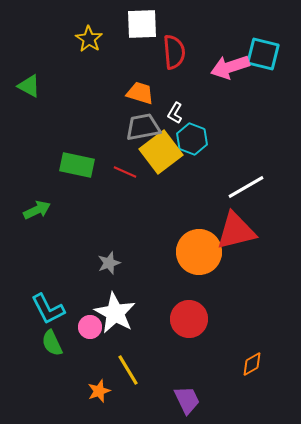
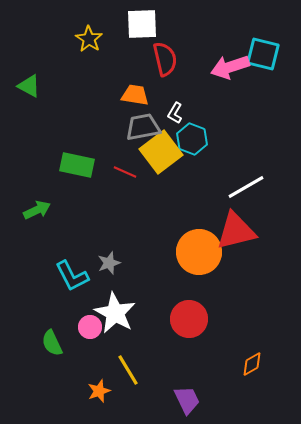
red semicircle: moved 9 px left, 7 px down; rotated 8 degrees counterclockwise
orange trapezoid: moved 5 px left, 2 px down; rotated 8 degrees counterclockwise
cyan L-shape: moved 24 px right, 33 px up
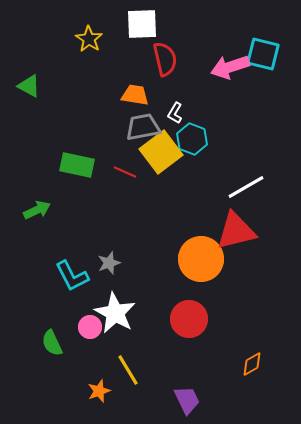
orange circle: moved 2 px right, 7 px down
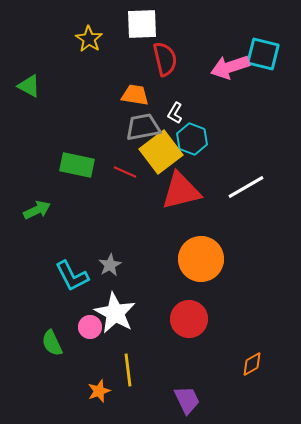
red triangle: moved 55 px left, 40 px up
gray star: moved 1 px right, 2 px down; rotated 10 degrees counterclockwise
yellow line: rotated 24 degrees clockwise
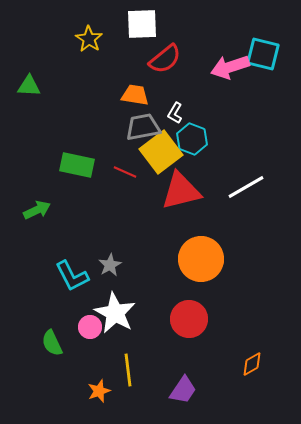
red semicircle: rotated 64 degrees clockwise
green triangle: rotated 25 degrees counterclockwise
purple trapezoid: moved 4 px left, 10 px up; rotated 60 degrees clockwise
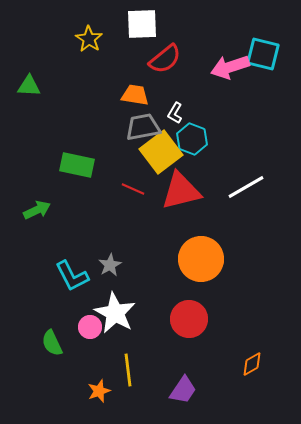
red line: moved 8 px right, 17 px down
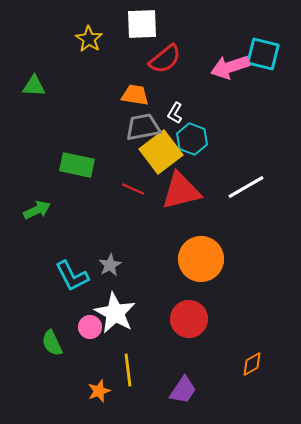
green triangle: moved 5 px right
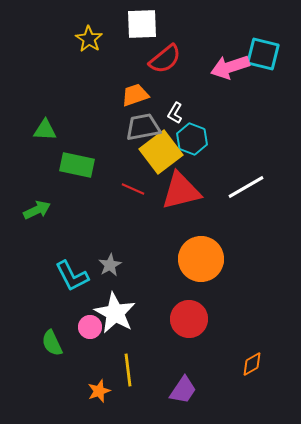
green triangle: moved 11 px right, 44 px down
orange trapezoid: rotated 28 degrees counterclockwise
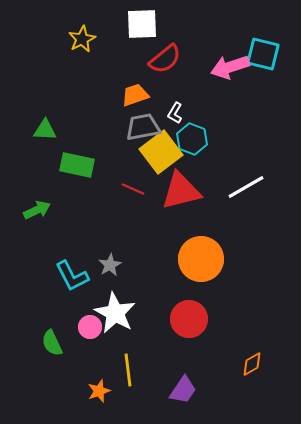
yellow star: moved 7 px left; rotated 12 degrees clockwise
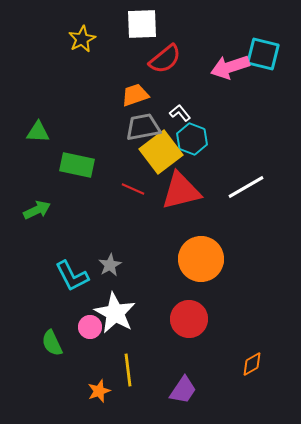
white L-shape: moved 5 px right; rotated 110 degrees clockwise
green triangle: moved 7 px left, 2 px down
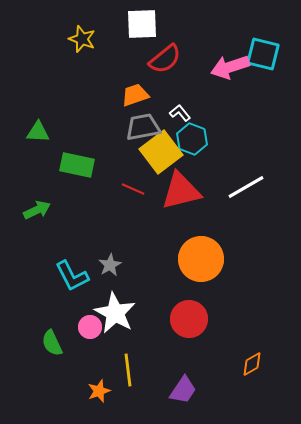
yellow star: rotated 24 degrees counterclockwise
